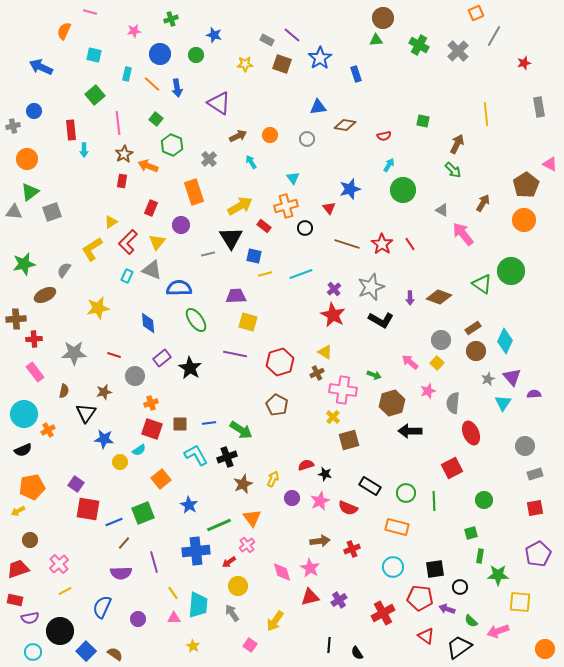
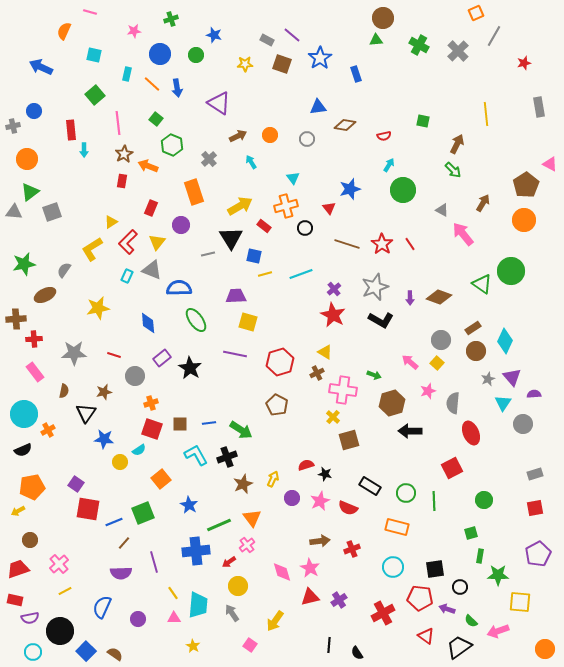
gray star at (371, 287): moved 4 px right
gray circle at (525, 446): moved 2 px left, 22 px up
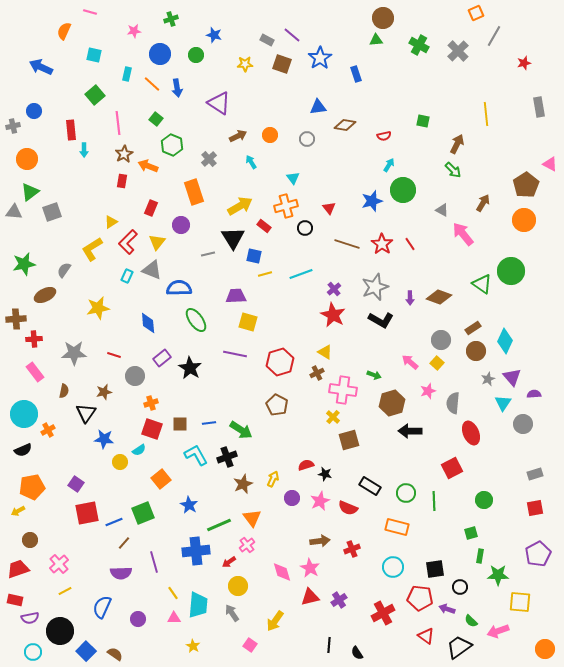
blue star at (350, 189): moved 22 px right, 12 px down
black triangle at (231, 238): moved 2 px right
red square at (88, 509): moved 1 px left, 4 px down; rotated 20 degrees counterclockwise
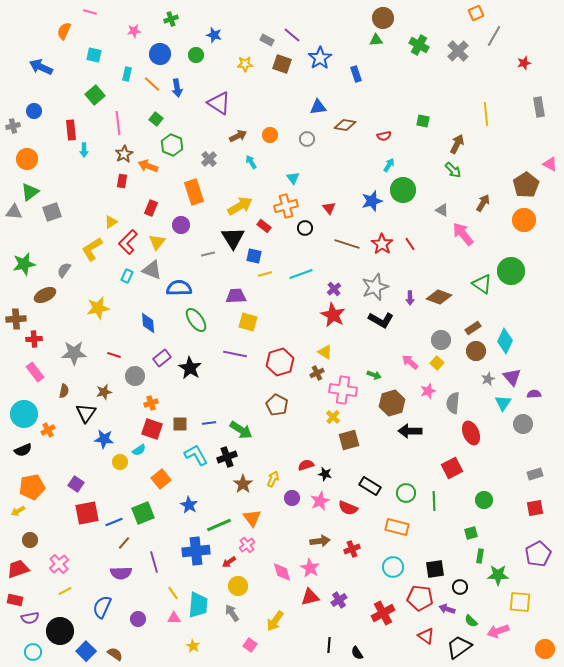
brown star at (243, 484): rotated 12 degrees counterclockwise
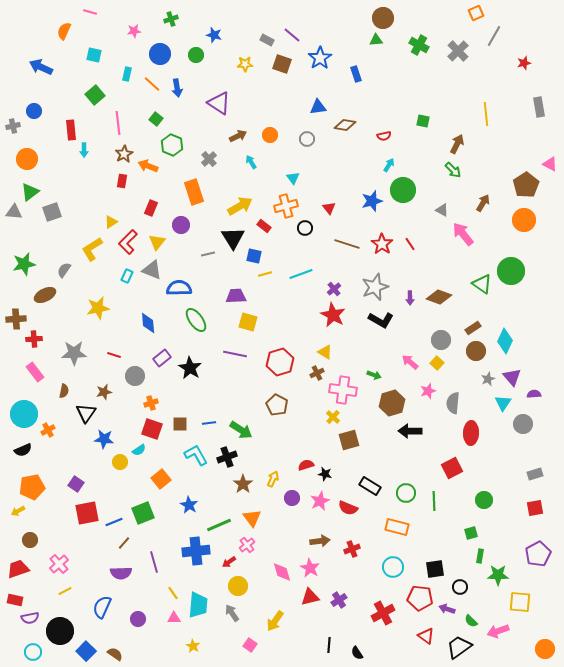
red ellipse at (471, 433): rotated 25 degrees clockwise
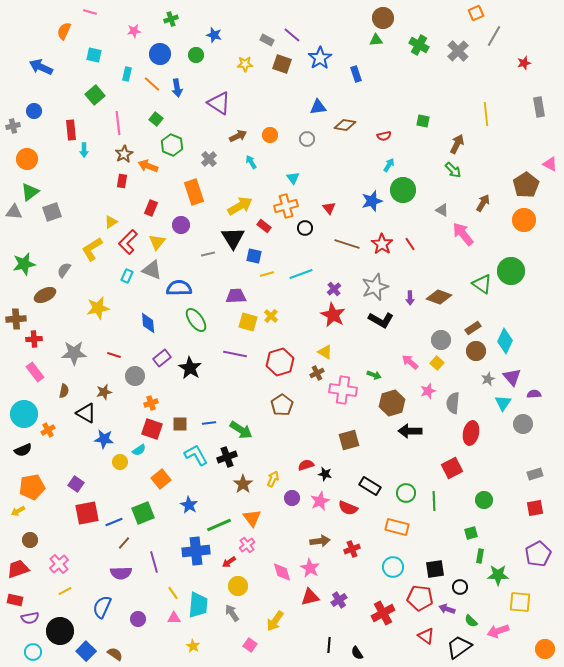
yellow line at (265, 274): moved 2 px right
brown pentagon at (277, 405): moved 5 px right; rotated 10 degrees clockwise
black triangle at (86, 413): rotated 35 degrees counterclockwise
yellow cross at (333, 417): moved 62 px left, 101 px up
red ellipse at (471, 433): rotated 10 degrees clockwise
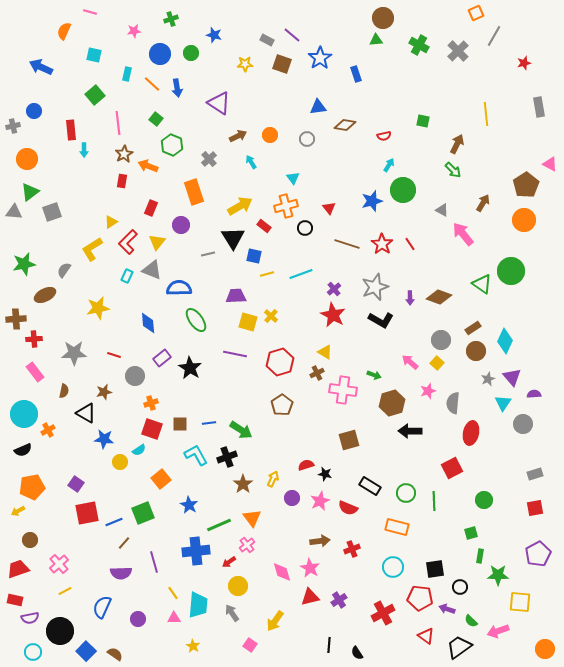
green circle at (196, 55): moved 5 px left, 2 px up
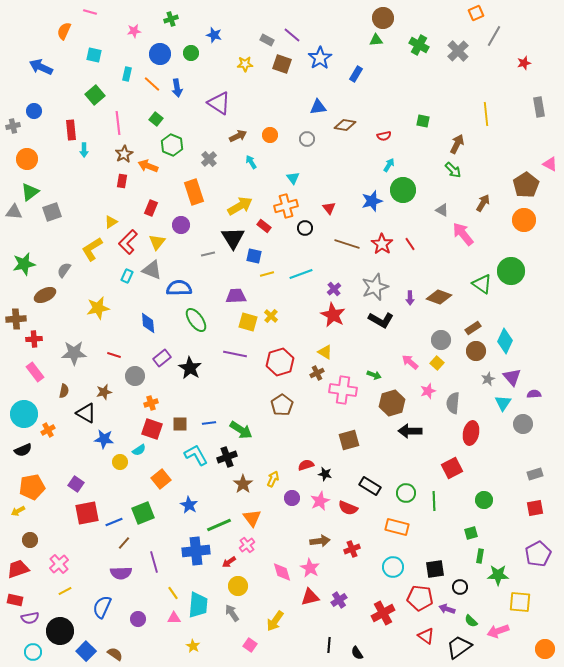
blue rectangle at (356, 74): rotated 49 degrees clockwise
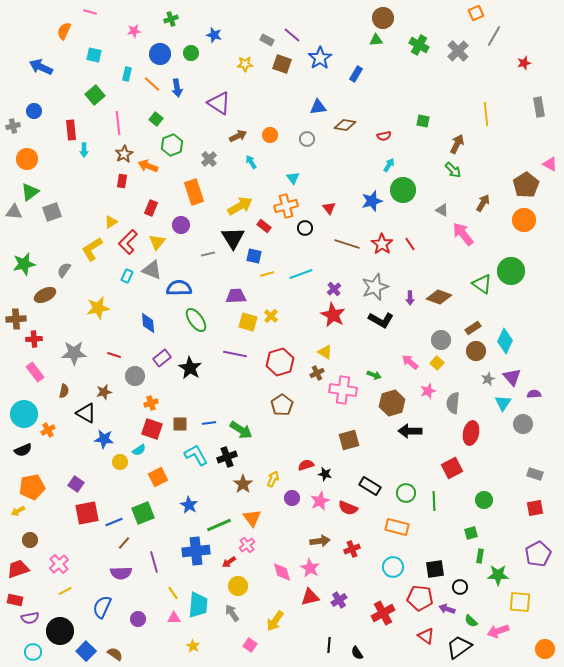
green hexagon at (172, 145): rotated 15 degrees clockwise
gray rectangle at (535, 474): rotated 35 degrees clockwise
orange square at (161, 479): moved 3 px left, 2 px up; rotated 12 degrees clockwise
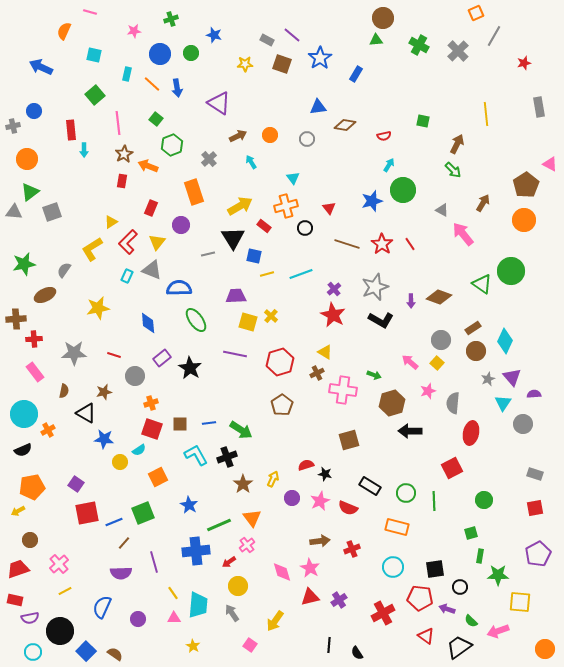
purple arrow at (410, 298): moved 1 px right, 3 px down
